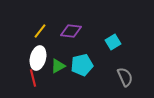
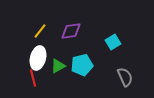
purple diamond: rotated 15 degrees counterclockwise
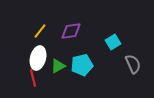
gray semicircle: moved 8 px right, 13 px up
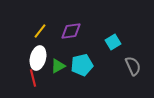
gray semicircle: moved 2 px down
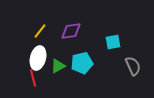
cyan square: rotated 21 degrees clockwise
cyan pentagon: moved 2 px up
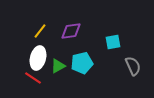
red line: rotated 42 degrees counterclockwise
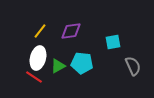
cyan pentagon: rotated 20 degrees clockwise
red line: moved 1 px right, 1 px up
